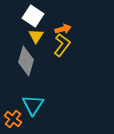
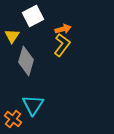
white square: rotated 30 degrees clockwise
yellow triangle: moved 24 px left
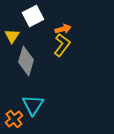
orange cross: moved 1 px right; rotated 12 degrees clockwise
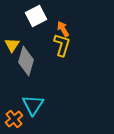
white square: moved 3 px right
orange arrow: rotated 105 degrees counterclockwise
yellow triangle: moved 9 px down
yellow L-shape: rotated 20 degrees counterclockwise
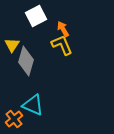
yellow L-shape: rotated 40 degrees counterclockwise
cyan triangle: rotated 40 degrees counterclockwise
